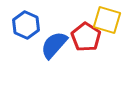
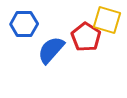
blue hexagon: moved 2 px left, 1 px up; rotated 24 degrees counterclockwise
blue semicircle: moved 3 px left, 5 px down
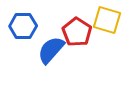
blue hexagon: moved 1 px left, 2 px down
red pentagon: moved 9 px left, 5 px up
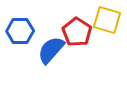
blue hexagon: moved 3 px left, 5 px down
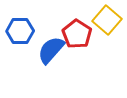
yellow square: rotated 24 degrees clockwise
red pentagon: moved 2 px down
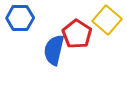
blue hexagon: moved 13 px up
blue semicircle: moved 3 px right; rotated 28 degrees counterclockwise
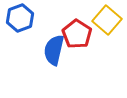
blue hexagon: rotated 20 degrees counterclockwise
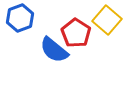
red pentagon: moved 1 px left, 1 px up
blue semicircle: rotated 64 degrees counterclockwise
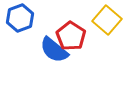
red pentagon: moved 5 px left, 3 px down
